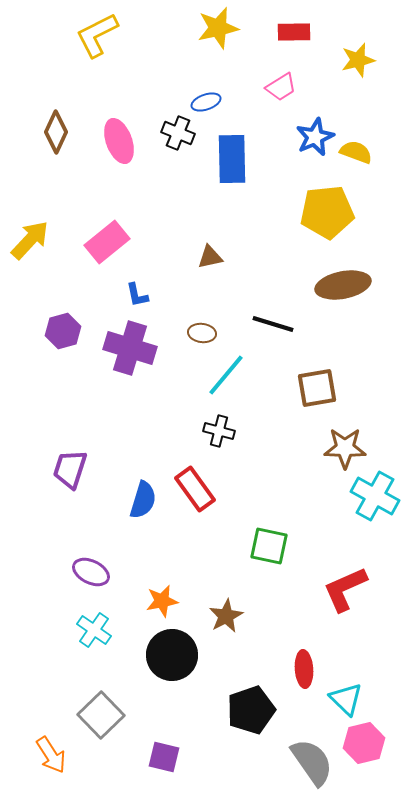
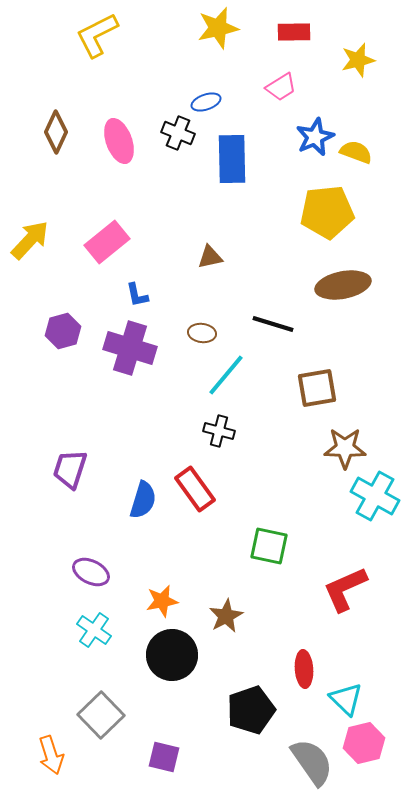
orange arrow at (51, 755): rotated 15 degrees clockwise
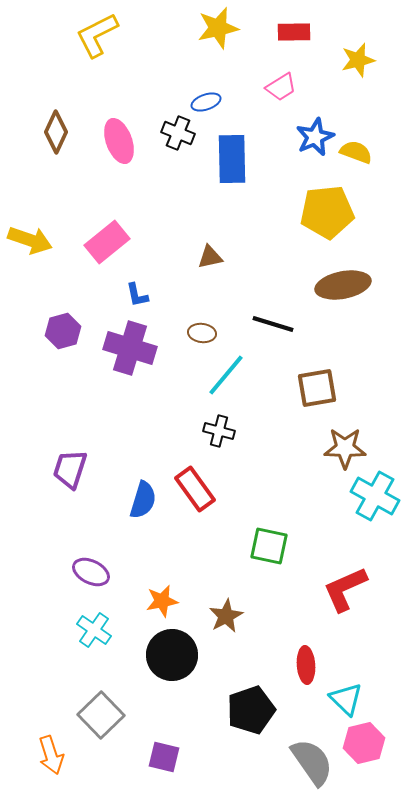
yellow arrow at (30, 240): rotated 66 degrees clockwise
red ellipse at (304, 669): moved 2 px right, 4 px up
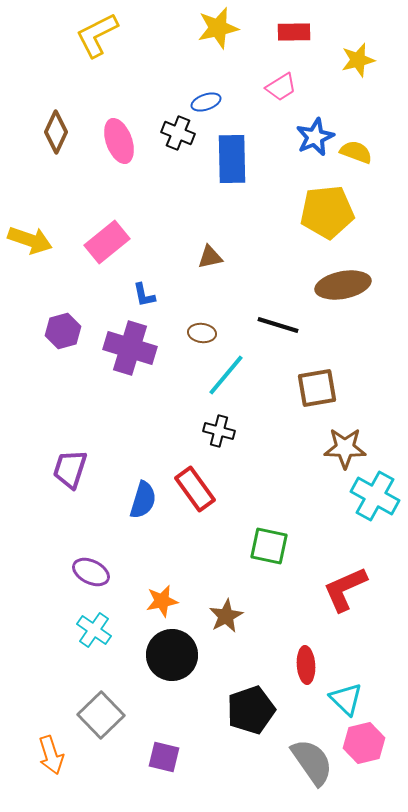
blue L-shape at (137, 295): moved 7 px right
black line at (273, 324): moved 5 px right, 1 px down
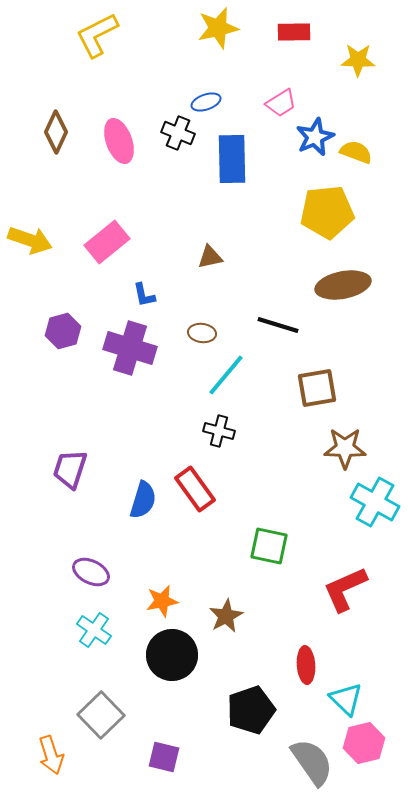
yellow star at (358, 60): rotated 16 degrees clockwise
pink trapezoid at (281, 87): moved 16 px down
cyan cross at (375, 496): moved 6 px down
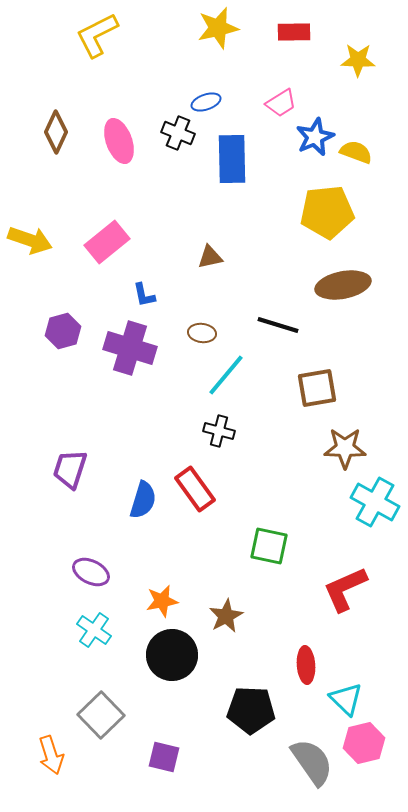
black pentagon at (251, 710): rotated 21 degrees clockwise
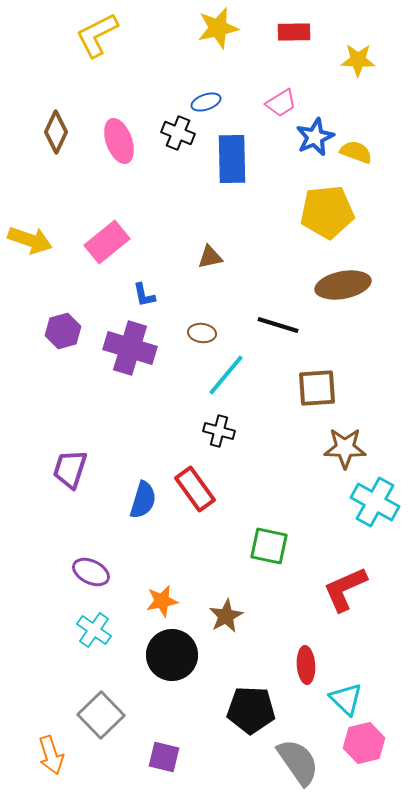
brown square at (317, 388): rotated 6 degrees clockwise
gray semicircle at (312, 762): moved 14 px left
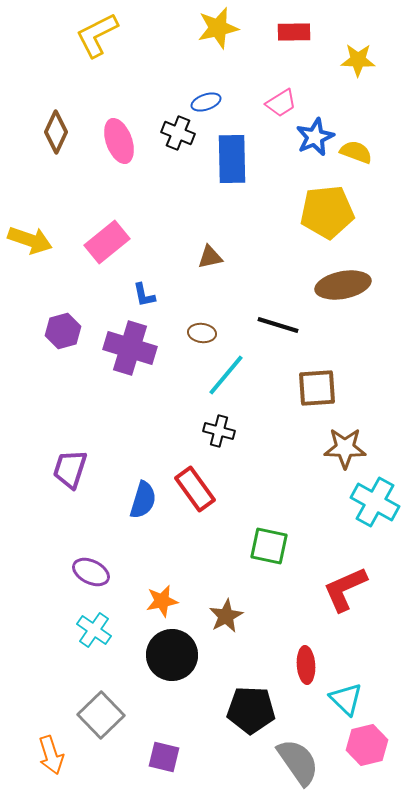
pink hexagon at (364, 743): moved 3 px right, 2 px down
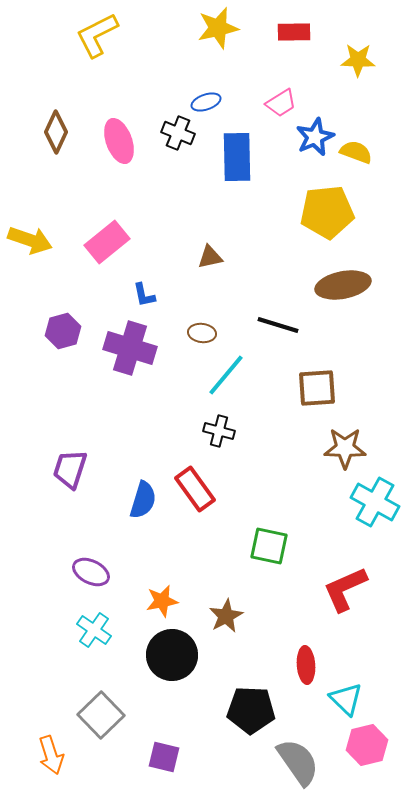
blue rectangle at (232, 159): moved 5 px right, 2 px up
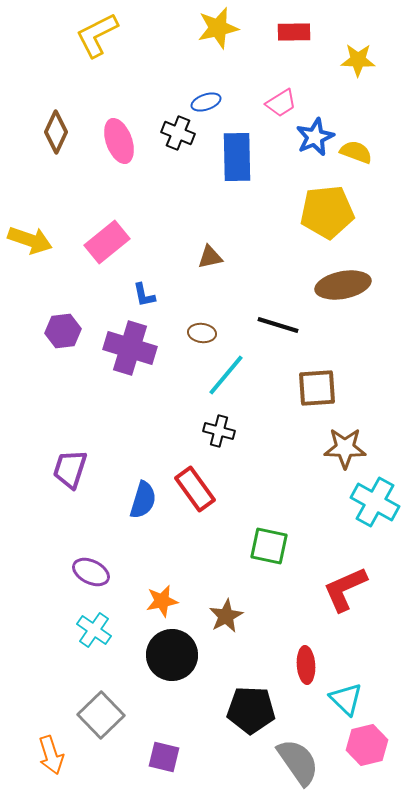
purple hexagon at (63, 331): rotated 8 degrees clockwise
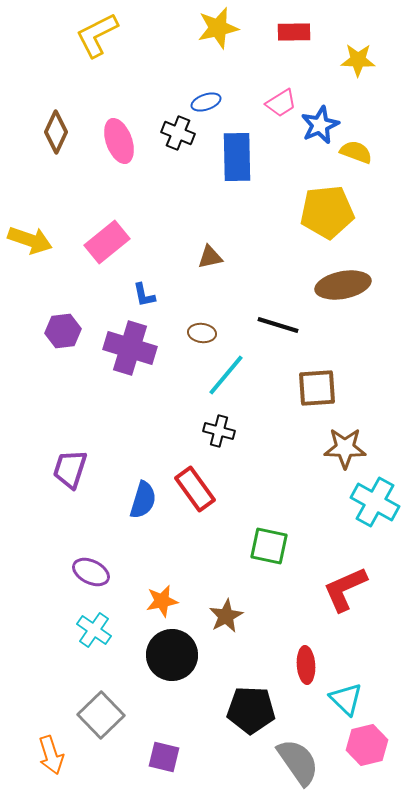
blue star at (315, 137): moved 5 px right, 12 px up
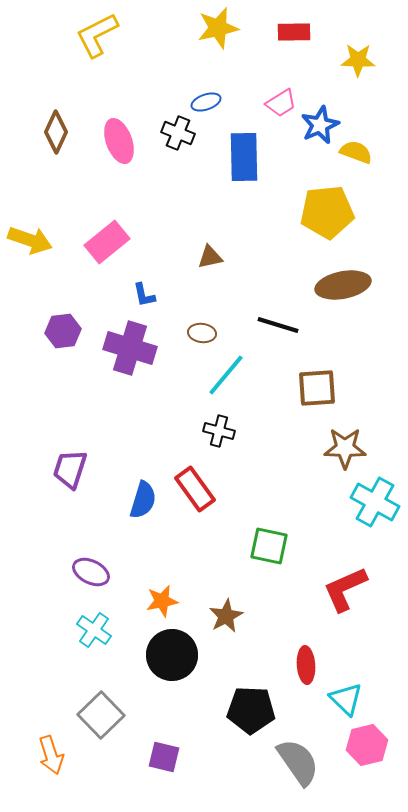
blue rectangle at (237, 157): moved 7 px right
